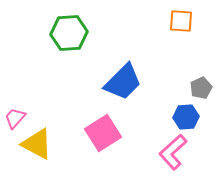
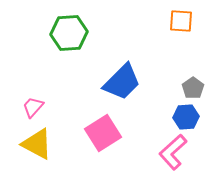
blue trapezoid: moved 1 px left
gray pentagon: moved 8 px left; rotated 10 degrees counterclockwise
pink trapezoid: moved 18 px right, 11 px up
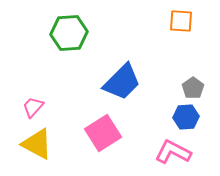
pink L-shape: rotated 69 degrees clockwise
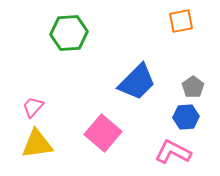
orange square: rotated 15 degrees counterclockwise
blue trapezoid: moved 15 px right
gray pentagon: moved 1 px up
pink square: rotated 18 degrees counterclockwise
yellow triangle: rotated 36 degrees counterclockwise
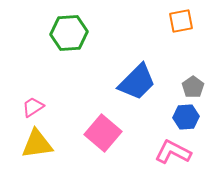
pink trapezoid: rotated 15 degrees clockwise
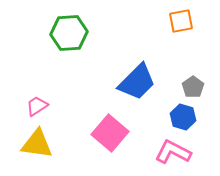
pink trapezoid: moved 4 px right, 1 px up
blue hexagon: moved 3 px left; rotated 20 degrees clockwise
pink square: moved 7 px right
yellow triangle: rotated 16 degrees clockwise
